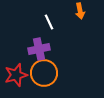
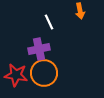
red star: rotated 25 degrees clockwise
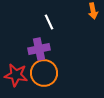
orange arrow: moved 13 px right
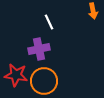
orange circle: moved 8 px down
